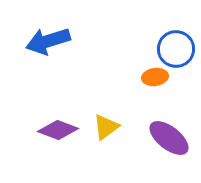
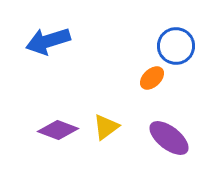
blue circle: moved 3 px up
orange ellipse: moved 3 px left, 1 px down; rotated 35 degrees counterclockwise
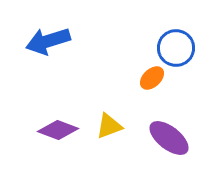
blue circle: moved 2 px down
yellow triangle: moved 3 px right, 1 px up; rotated 16 degrees clockwise
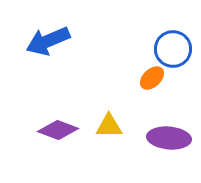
blue arrow: rotated 6 degrees counterclockwise
blue circle: moved 3 px left, 1 px down
yellow triangle: rotated 20 degrees clockwise
purple ellipse: rotated 33 degrees counterclockwise
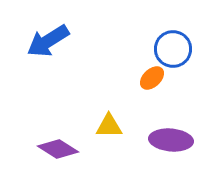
blue arrow: rotated 9 degrees counterclockwise
purple diamond: moved 19 px down; rotated 12 degrees clockwise
purple ellipse: moved 2 px right, 2 px down
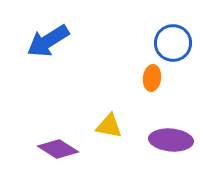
blue circle: moved 6 px up
orange ellipse: rotated 40 degrees counterclockwise
yellow triangle: rotated 12 degrees clockwise
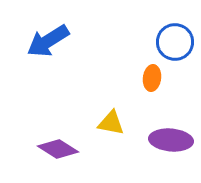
blue circle: moved 2 px right, 1 px up
yellow triangle: moved 2 px right, 3 px up
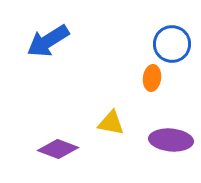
blue circle: moved 3 px left, 2 px down
purple diamond: rotated 12 degrees counterclockwise
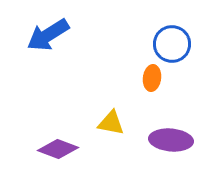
blue arrow: moved 6 px up
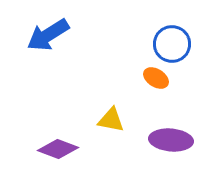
orange ellipse: moved 4 px right; rotated 65 degrees counterclockwise
yellow triangle: moved 3 px up
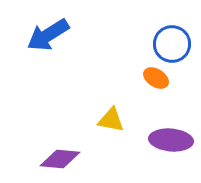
purple diamond: moved 2 px right, 10 px down; rotated 15 degrees counterclockwise
